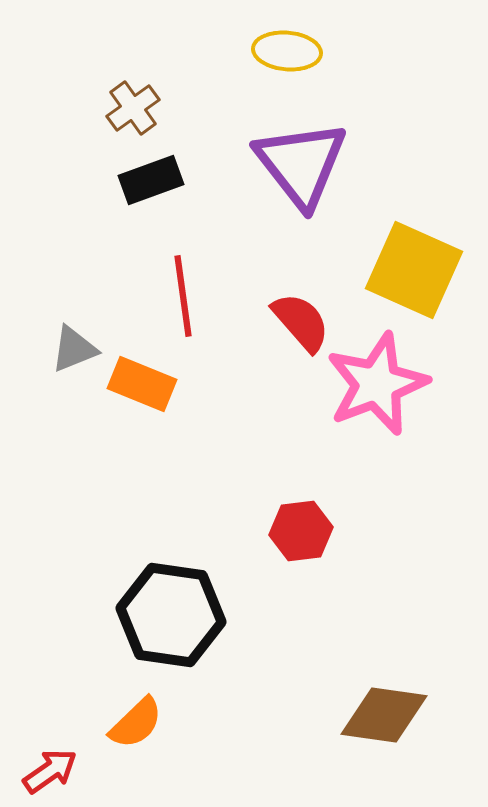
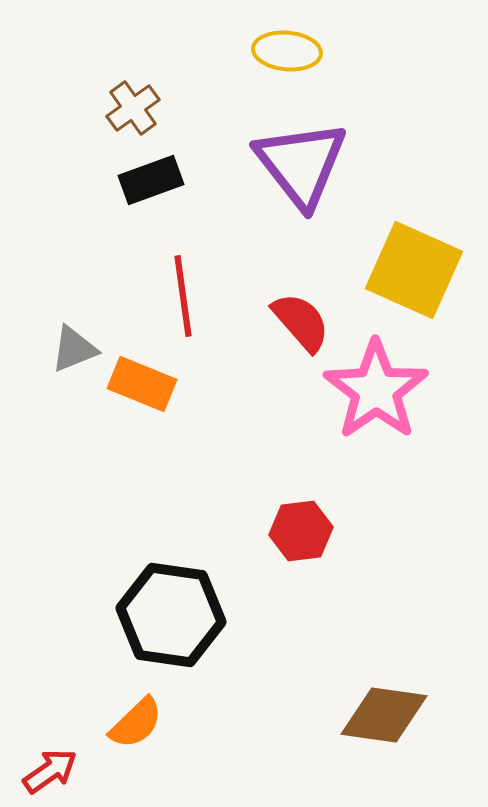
pink star: moved 1 px left, 6 px down; rotated 14 degrees counterclockwise
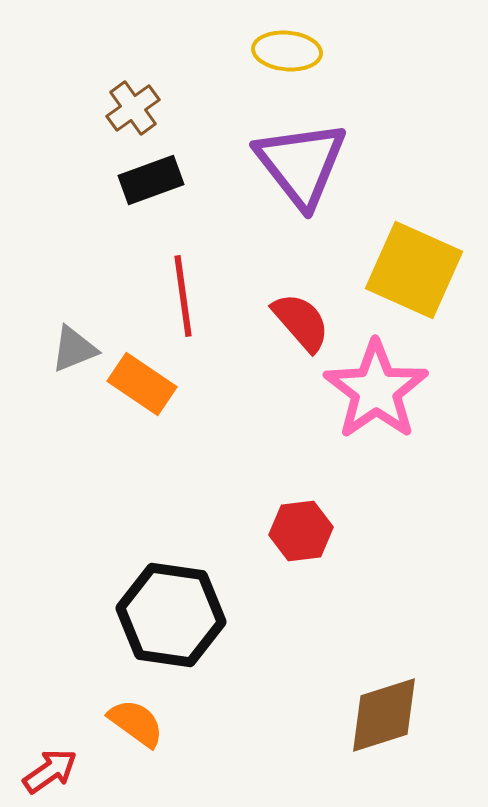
orange rectangle: rotated 12 degrees clockwise
brown diamond: rotated 26 degrees counterclockwise
orange semicircle: rotated 100 degrees counterclockwise
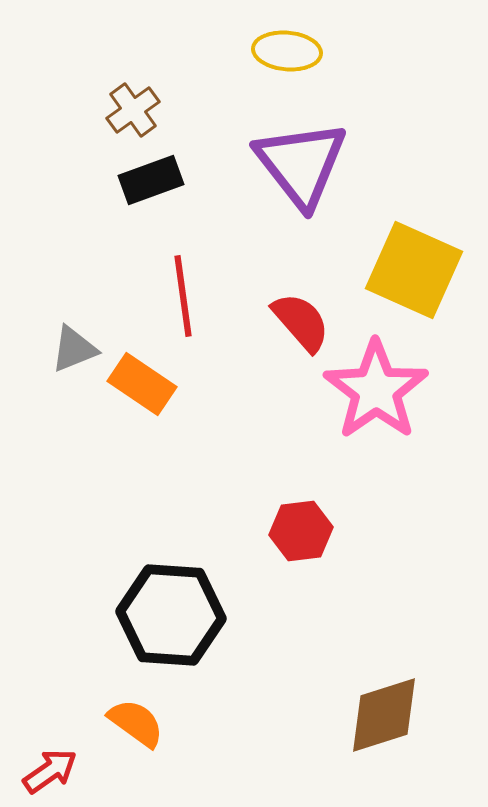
brown cross: moved 2 px down
black hexagon: rotated 4 degrees counterclockwise
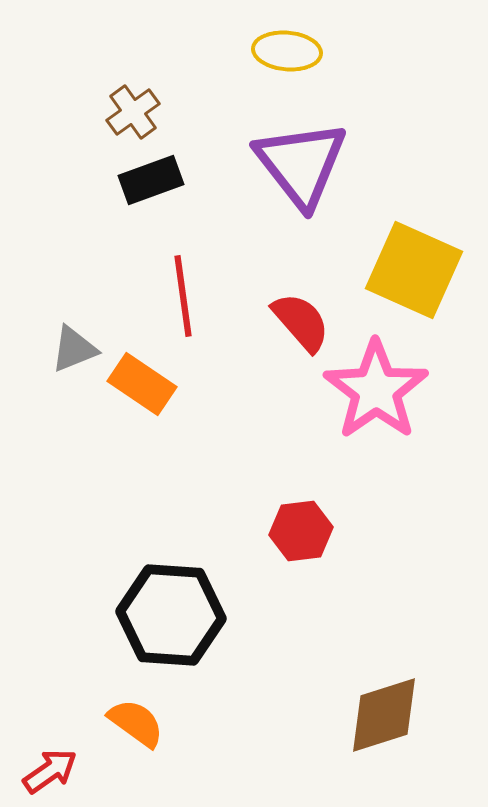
brown cross: moved 2 px down
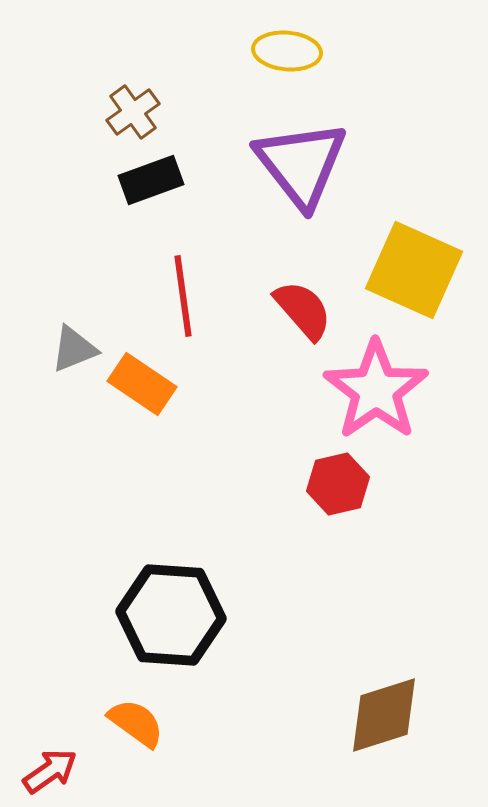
red semicircle: moved 2 px right, 12 px up
red hexagon: moved 37 px right, 47 px up; rotated 6 degrees counterclockwise
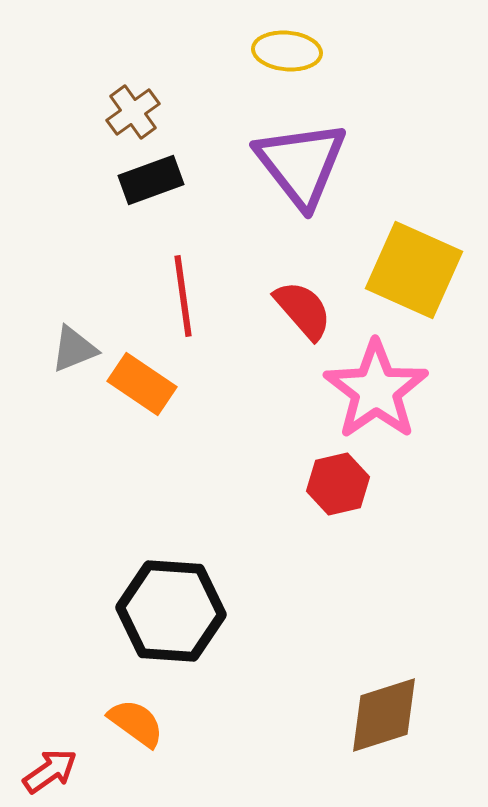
black hexagon: moved 4 px up
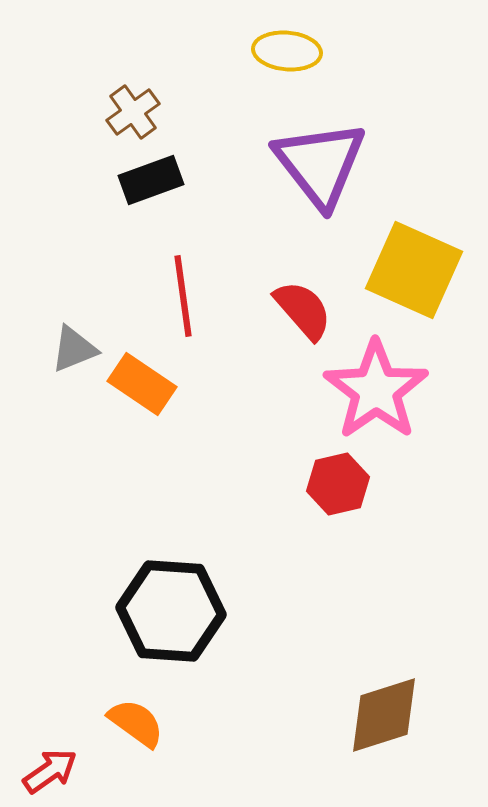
purple triangle: moved 19 px right
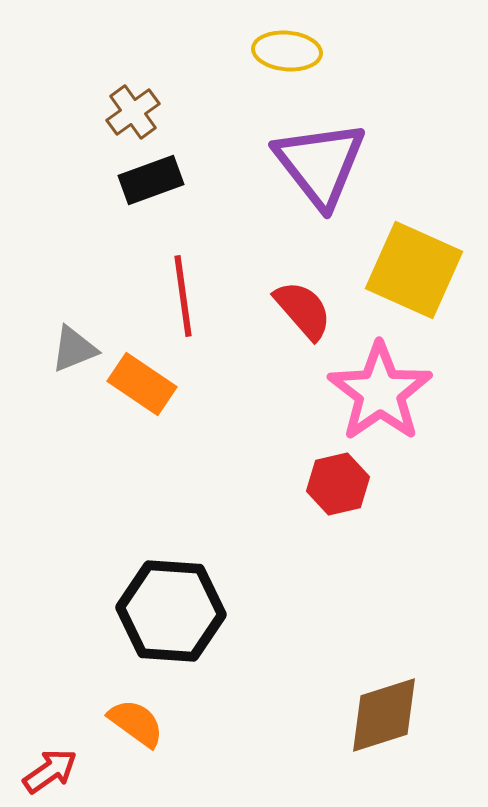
pink star: moved 4 px right, 2 px down
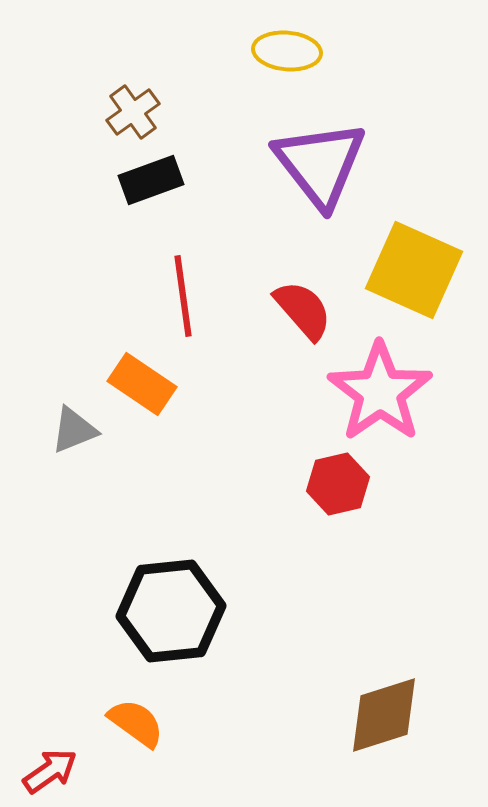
gray triangle: moved 81 px down
black hexagon: rotated 10 degrees counterclockwise
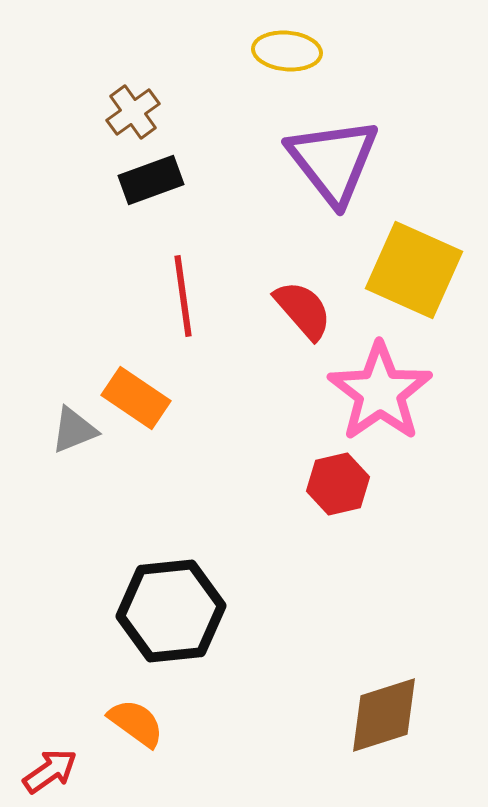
purple triangle: moved 13 px right, 3 px up
orange rectangle: moved 6 px left, 14 px down
